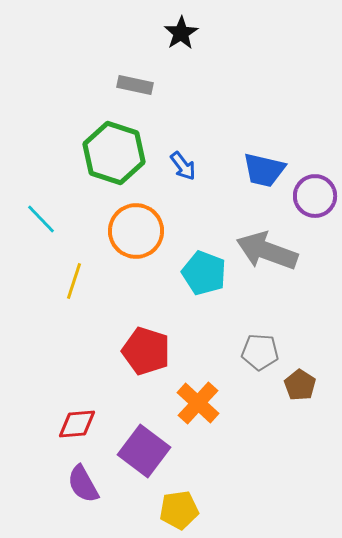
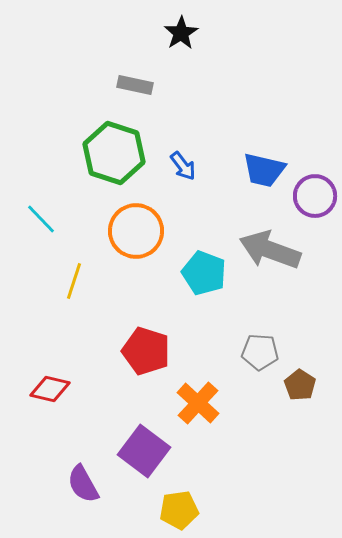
gray arrow: moved 3 px right, 1 px up
red diamond: moved 27 px left, 35 px up; rotated 18 degrees clockwise
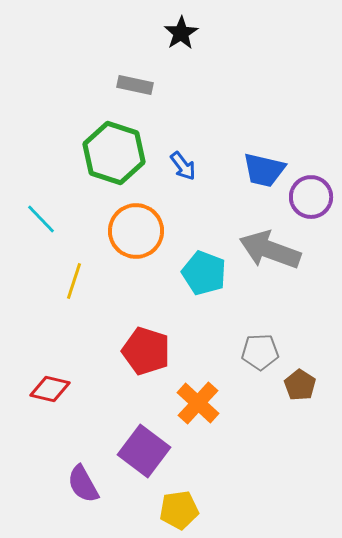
purple circle: moved 4 px left, 1 px down
gray pentagon: rotated 6 degrees counterclockwise
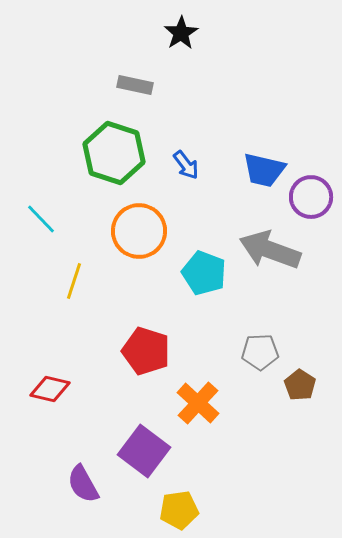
blue arrow: moved 3 px right, 1 px up
orange circle: moved 3 px right
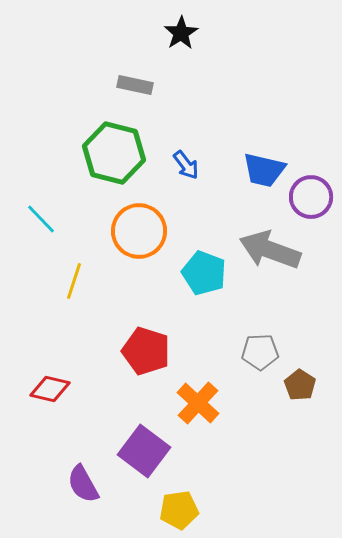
green hexagon: rotated 4 degrees counterclockwise
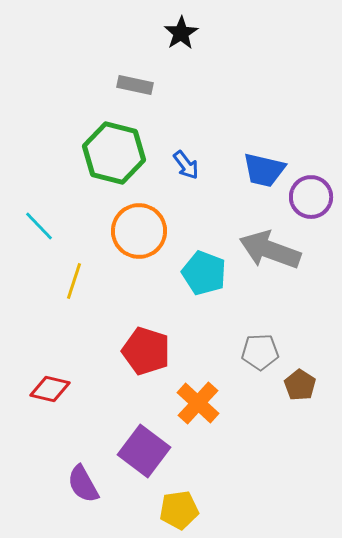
cyan line: moved 2 px left, 7 px down
